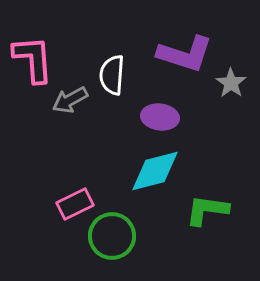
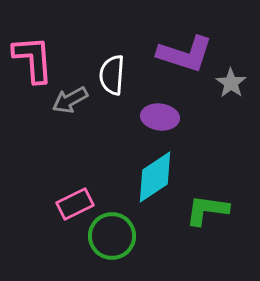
cyan diamond: moved 6 px down; rotated 20 degrees counterclockwise
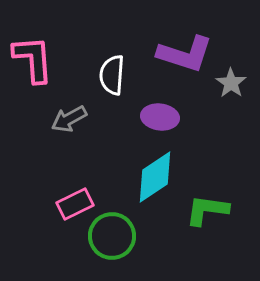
gray arrow: moved 1 px left, 19 px down
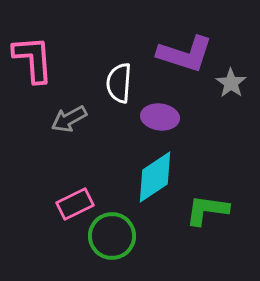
white semicircle: moved 7 px right, 8 px down
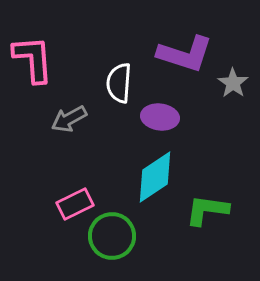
gray star: moved 2 px right
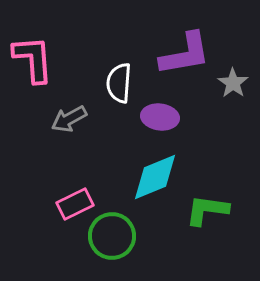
purple L-shape: rotated 28 degrees counterclockwise
cyan diamond: rotated 12 degrees clockwise
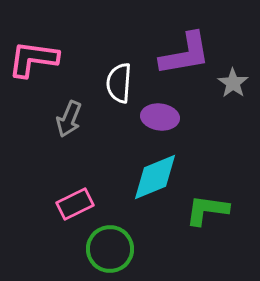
pink L-shape: rotated 78 degrees counterclockwise
gray arrow: rotated 39 degrees counterclockwise
green circle: moved 2 px left, 13 px down
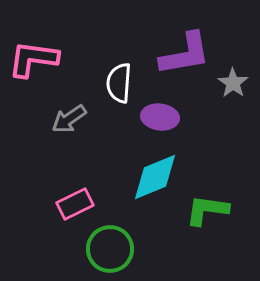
gray arrow: rotated 33 degrees clockwise
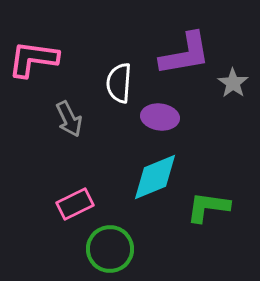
gray arrow: rotated 81 degrees counterclockwise
green L-shape: moved 1 px right, 3 px up
